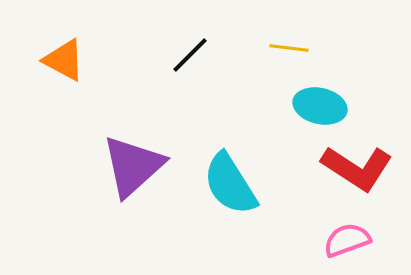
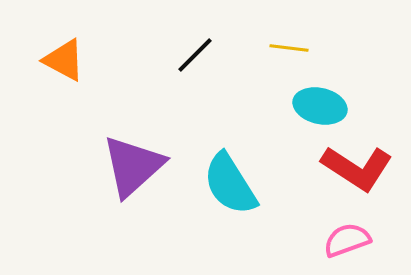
black line: moved 5 px right
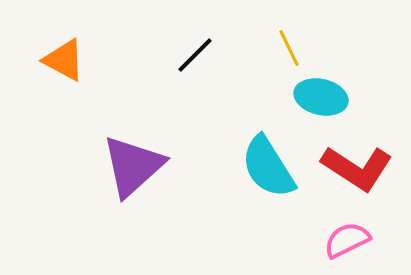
yellow line: rotated 57 degrees clockwise
cyan ellipse: moved 1 px right, 9 px up
cyan semicircle: moved 38 px right, 17 px up
pink semicircle: rotated 6 degrees counterclockwise
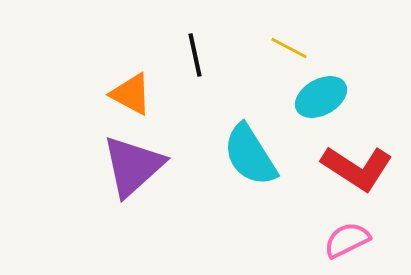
yellow line: rotated 36 degrees counterclockwise
black line: rotated 57 degrees counterclockwise
orange triangle: moved 67 px right, 34 px down
cyan ellipse: rotated 42 degrees counterclockwise
cyan semicircle: moved 18 px left, 12 px up
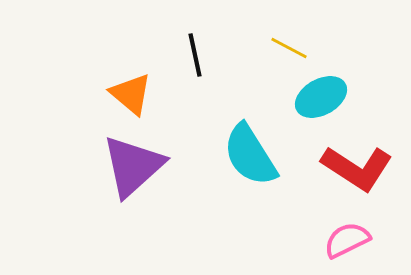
orange triangle: rotated 12 degrees clockwise
